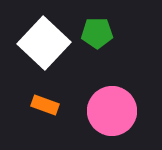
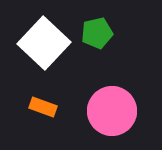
green pentagon: rotated 12 degrees counterclockwise
orange rectangle: moved 2 px left, 2 px down
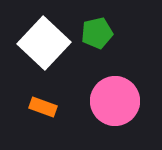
pink circle: moved 3 px right, 10 px up
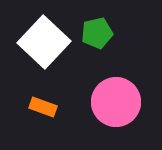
white square: moved 1 px up
pink circle: moved 1 px right, 1 px down
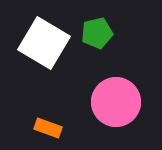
white square: moved 1 px down; rotated 12 degrees counterclockwise
orange rectangle: moved 5 px right, 21 px down
